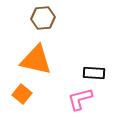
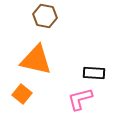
brown hexagon: moved 2 px right, 2 px up; rotated 15 degrees clockwise
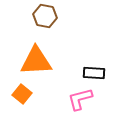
orange triangle: moved 1 px down; rotated 16 degrees counterclockwise
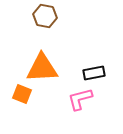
orange triangle: moved 6 px right, 7 px down
black rectangle: rotated 15 degrees counterclockwise
orange square: rotated 18 degrees counterclockwise
